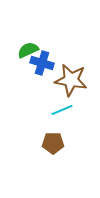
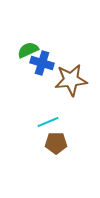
brown star: rotated 16 degrees counterclockwise
cyan line: moved 14 px left, 12 px down
brown pentagon: moved 3 px right
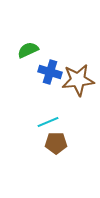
blue cross: moved 8 px right, 9 px down
brown star: moved 7 px right
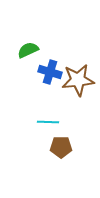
cyan line: rotated 25 degrees clockwise
brown pentagon: moved 5 px right, 4 px down
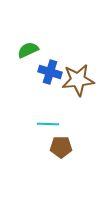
cyan line: moved 2 px down
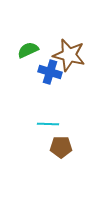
brown star: moved 9 px left, 25 px up; rotated 20 degrees clockwise
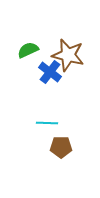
brown star: moved 1 px left
blue cross: rotated 20 degrees clockwise
cyan line: moved 1 px left, 1 px up
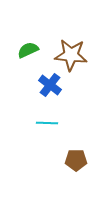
brown star: moved 3 px right; rotated 8 degrees counterclockwise
blue cross: moved 13 px down
brown pentagon: moved 15 px right, 13 px down
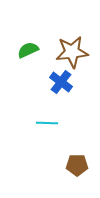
brown star: moved 1 px right, 3 px up; rotated 12 degrees counterclockwise
blue cross: moved 11 px right, 3 px up
brown pentagon: moved 1 px right, 5 px down
